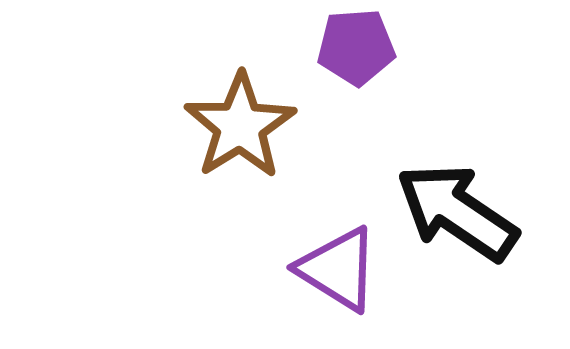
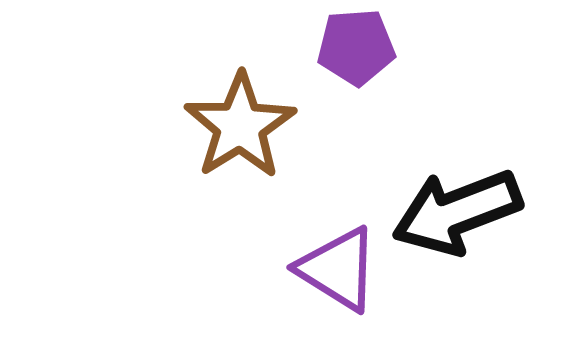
black arrow: rotated 55 degrees counterclockwise
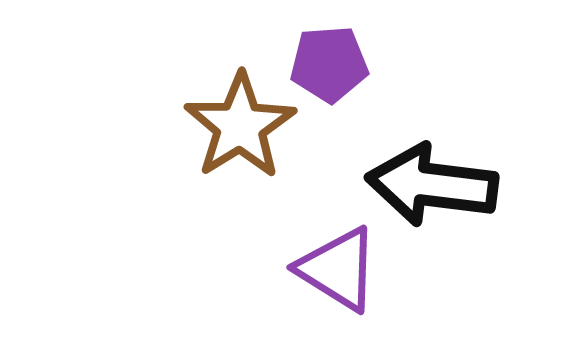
purple pentagon: moved 27 px left, 17 px down
black arrow: moved 25 px left, 27 px up; rotated 28 degrees clockwise
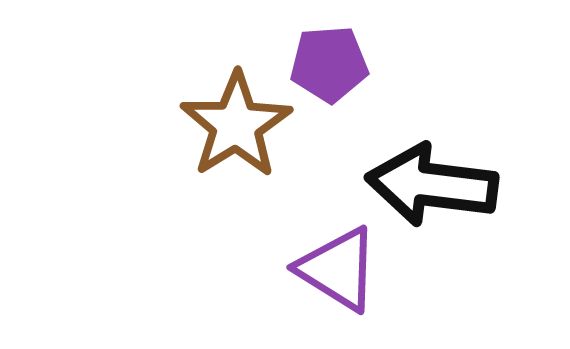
brown star: moved 4 px left, 1 px up
